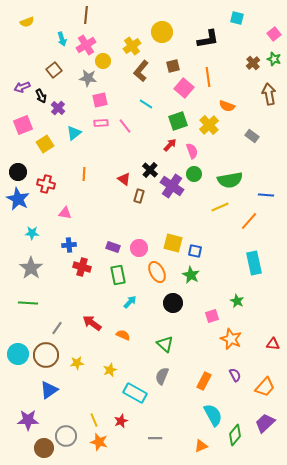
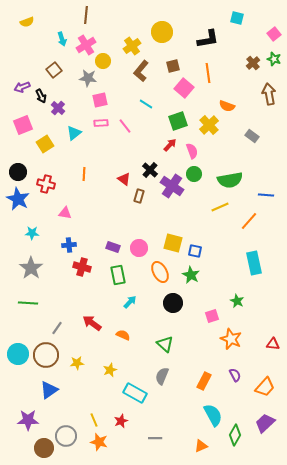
orange line at (208, 77): moved 4 px up
orange ellipse at (157, 272): moved 3 px right
green diamond at (235, 435): rotated 10 degrees counterclockwise
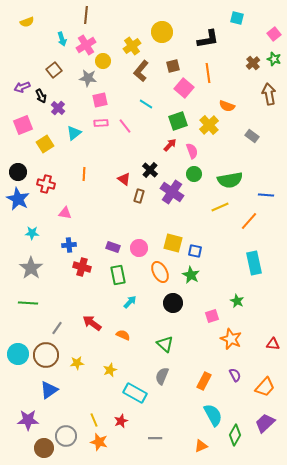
purple cross at (172, 186): moved 6 px down
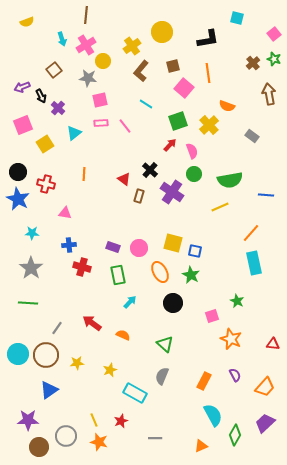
orange line at (249, 221): moved 2 px right, 12 px down
brown circle at (44, 448): moved 5 px left, 1 px up
